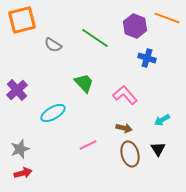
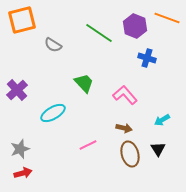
green line: moved 4 px right, 5 px up
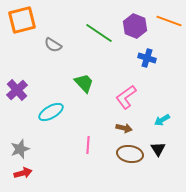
orange line: moved 2 px right, 3 px down
pink L-shape: moved 1 px right, 2 px down; rotated 85 degrees counterclockwise
cyan ellipse: moved 2 px left, 1 px up
pink line: rotated 60 degrees counterclockwise
brown ellipse: rotated 65 degrees counterclockwise
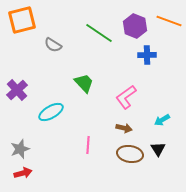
blue cross: moved 3 px up; rotated 18 degrees counterclockwise
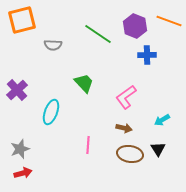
green line: moved 1 px left, 1 px down
gray semicircle: rotated 30 degrees counterclockwise
cyan ellipse: rotated 40 degrees counterclockwise
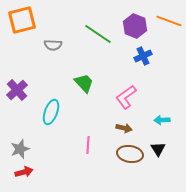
blue cross: moved 4 px left, 1 px down; rotated 24 degrees counterclockwise
cyan arrow: rotated 28 degrees clockwise
red arrow: moved 1 px right, 1 px up
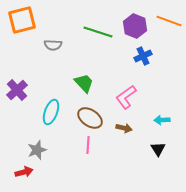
green line: moved 2 px up; rotated 16 degrees counterclockwise
gray star: moved 17 px right, 1 px down
brown ellipse: moved 40 px left, 36 px up; rotated 25 degrees clockwise
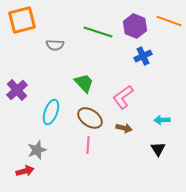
gray semicircle: moved 2 px right
pink L-shape: moved 3 px left
red arrow: moved 1 px right, 1 px up
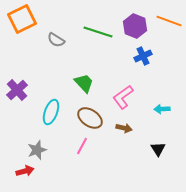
orange square: moved 1 px up; rotated 12 degrees counterclockwise
gray semicircle: moved 1 px right, 5 px up; rotated 30 degrees clockwise
cyan arrow: moved 11 px up
pink line: moved 6 px left, 1 px down; rotated 24 degrees clockwise
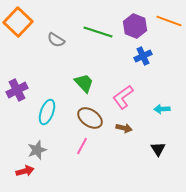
orange square: moved 4 px left, 3 px down; rotated 20 degrees counterclockwise
purple cross: rotated 15 degrees clockwise
cyan ellipse: moved 4 px left
